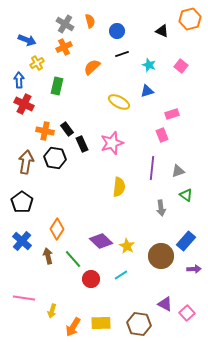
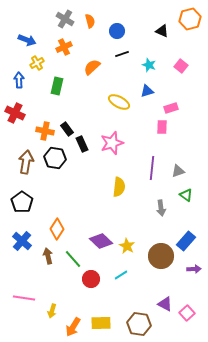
gray cross at (65, 24): moved 5 px up
red cross at (24, 104): moved 9 px left, 9 px down
pink rectangle at (172, 114): moved 1 px left, 6 px up
pink rectangle at (162, 135): moved 8 px up; rotated 24 degrees clockwise
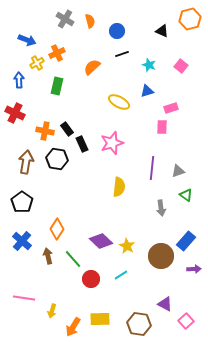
orange cross at (64, 47): moved 7 px left, 6 px down
black hexagon at (55, 158): moved 2 px right, 1 px down
pink square at (187, 313): moved 1 px left, 8 px down
yellow rectangle at (101, 323): moved 1 px left, 4 px up
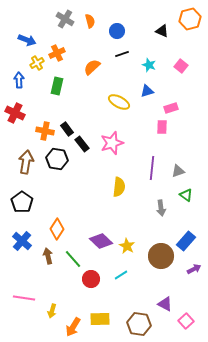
black rectangle at (82, 144): rotated 14 degrees counterclockwise
purple arrow at (194, 269): rotated 24 degrees counterclockwise
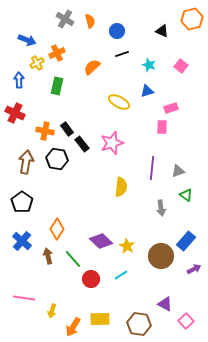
orange hexagon at (190, 19): moved 2 px right
yellow semicircle at (119, 187): moved 2 px right
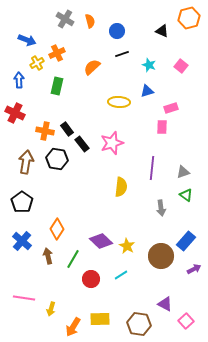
orange hexagon at (192, 19): moved 3 px left, 1 px up
yellow ellipse at (119, 102): rotated 25 degrees counterclockwise
gray triangle at (178, 171): moved 5 px right, 1 px down
green line at (73, 259): rotated 72 degrees clockwise
yellow arrow at (52, 311): moved 1 px left, 2 px up
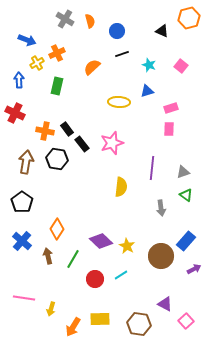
pink rectangle at (162, 127): moved 7 px right, 2 px down
red circle at (91, 279): moved 4 px right
